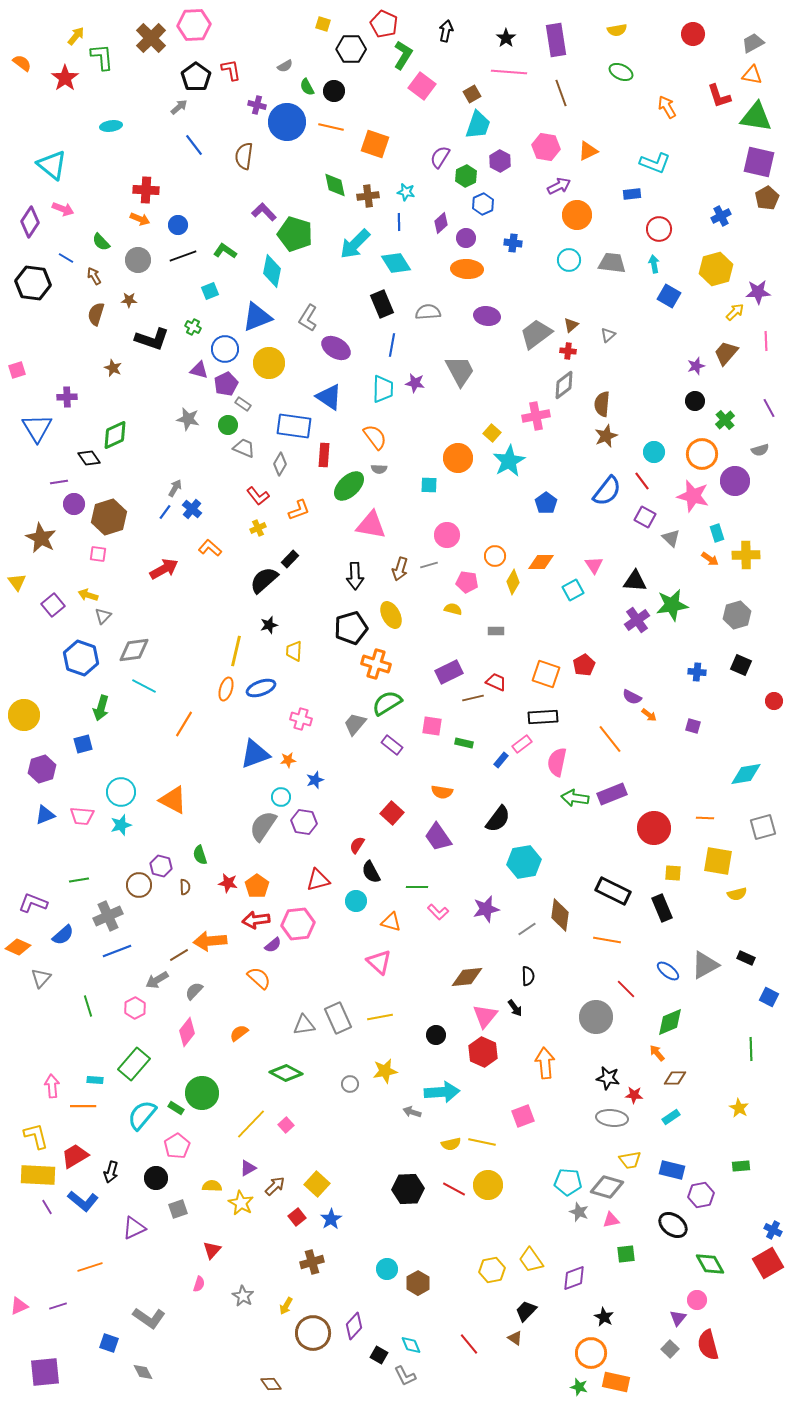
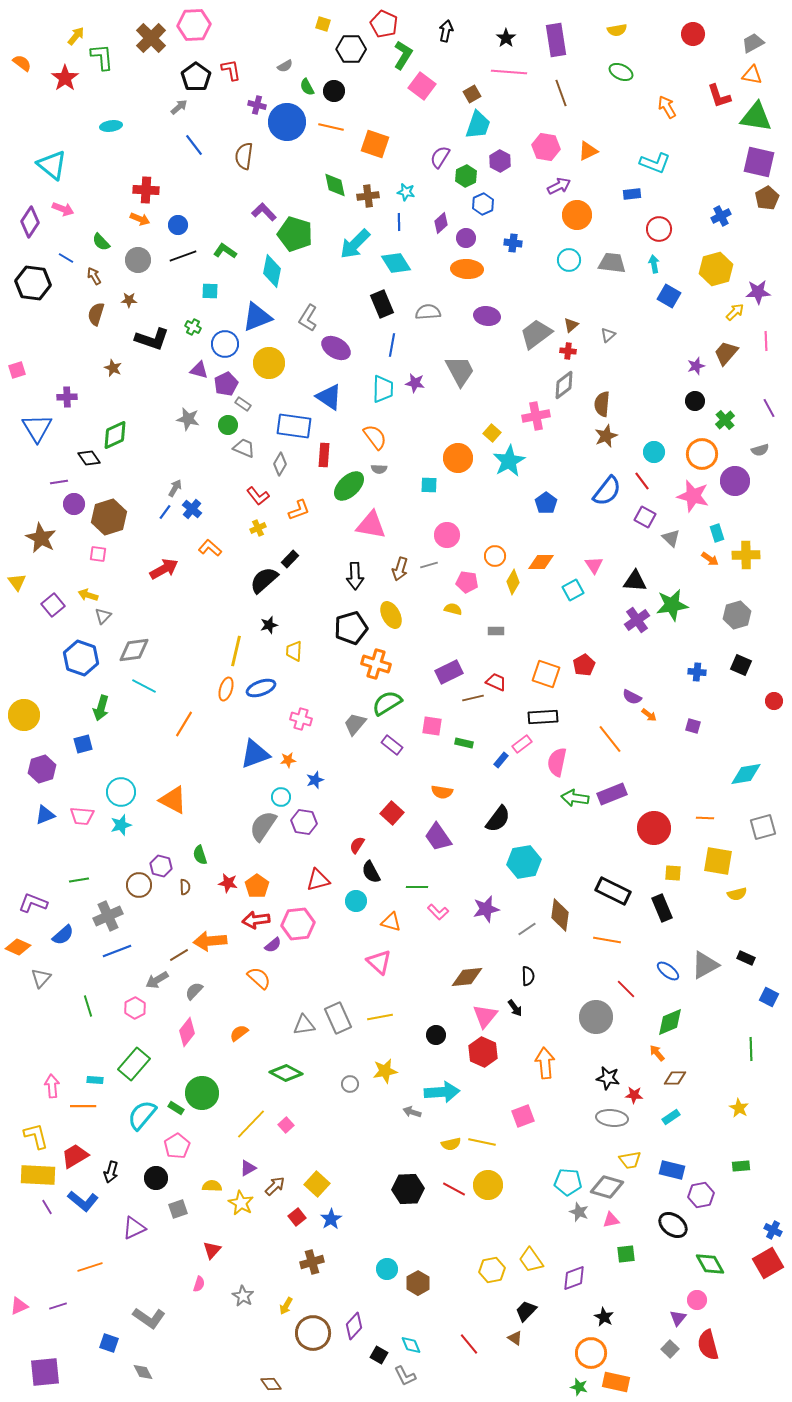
cyan square at (210, 291): rotated 24 degrees clockwise
blue circle at (225, 349): moved 5 px up
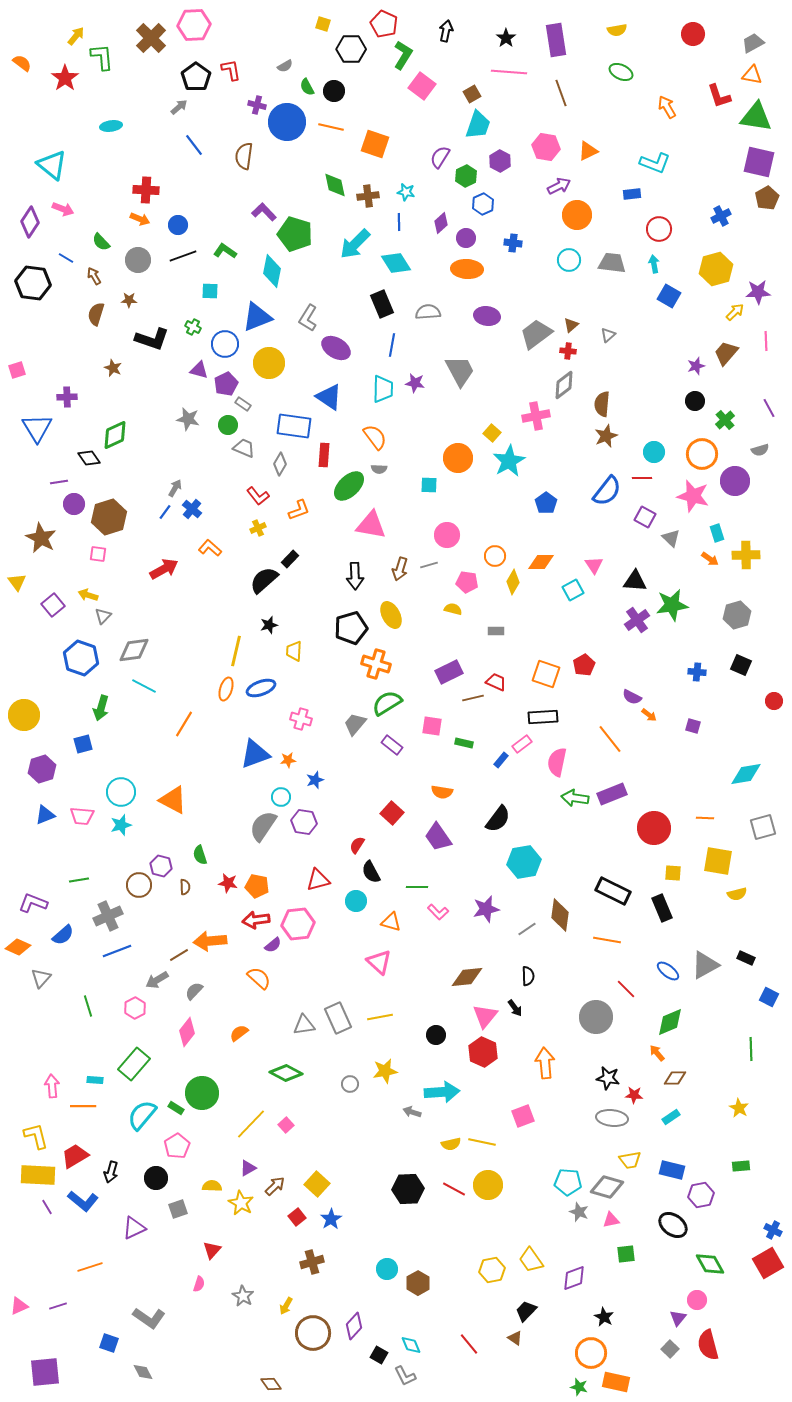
red line at (642, 481): moved 3 px up; rotated 54 degrees counterclockwise
orange pentagon at (257, 886): rotated 25 degrees counterclockwise
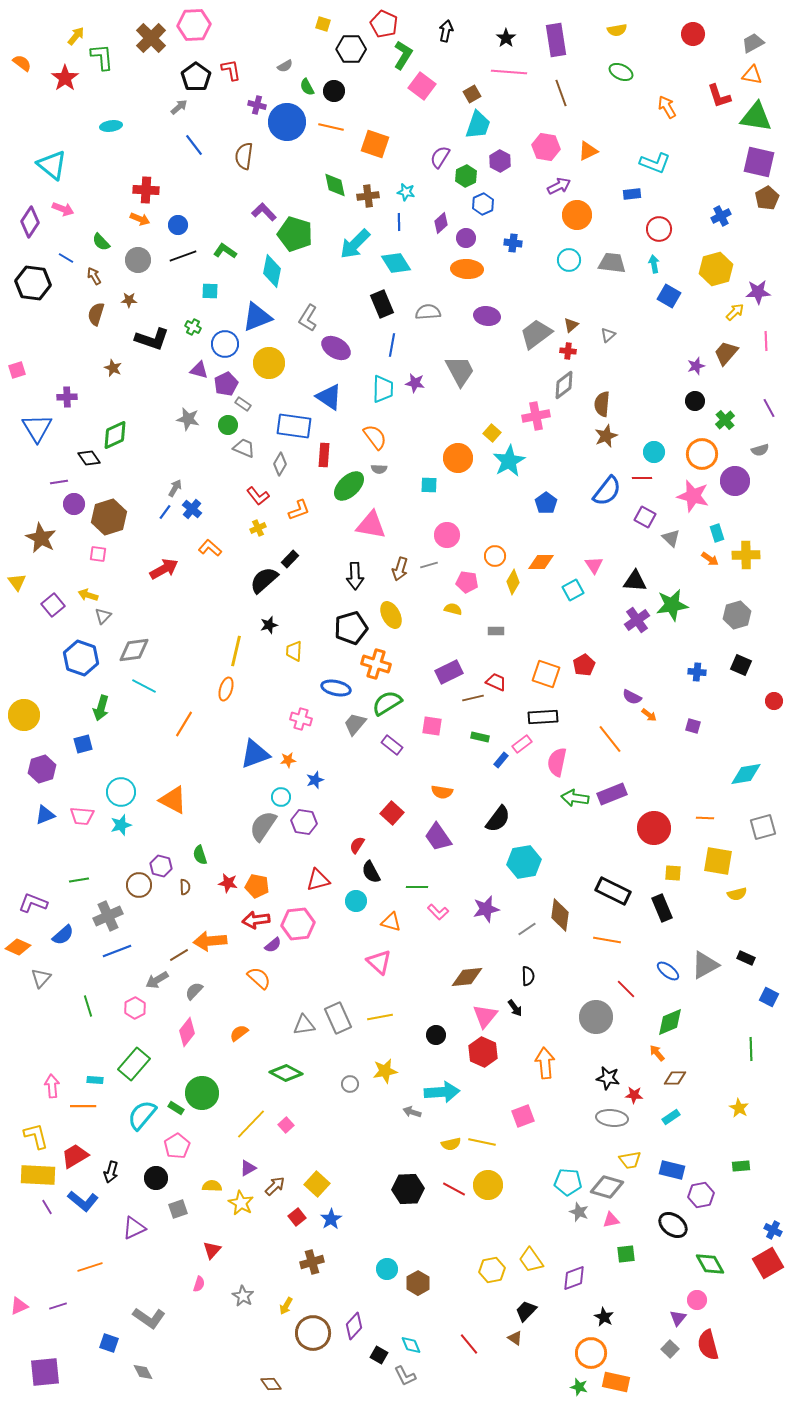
blue ellipse at (261, 688): moved 75 px right; rotated 32 degrees clockwise
green rectangle at (464, 743): moved 16 px right, 6 px up
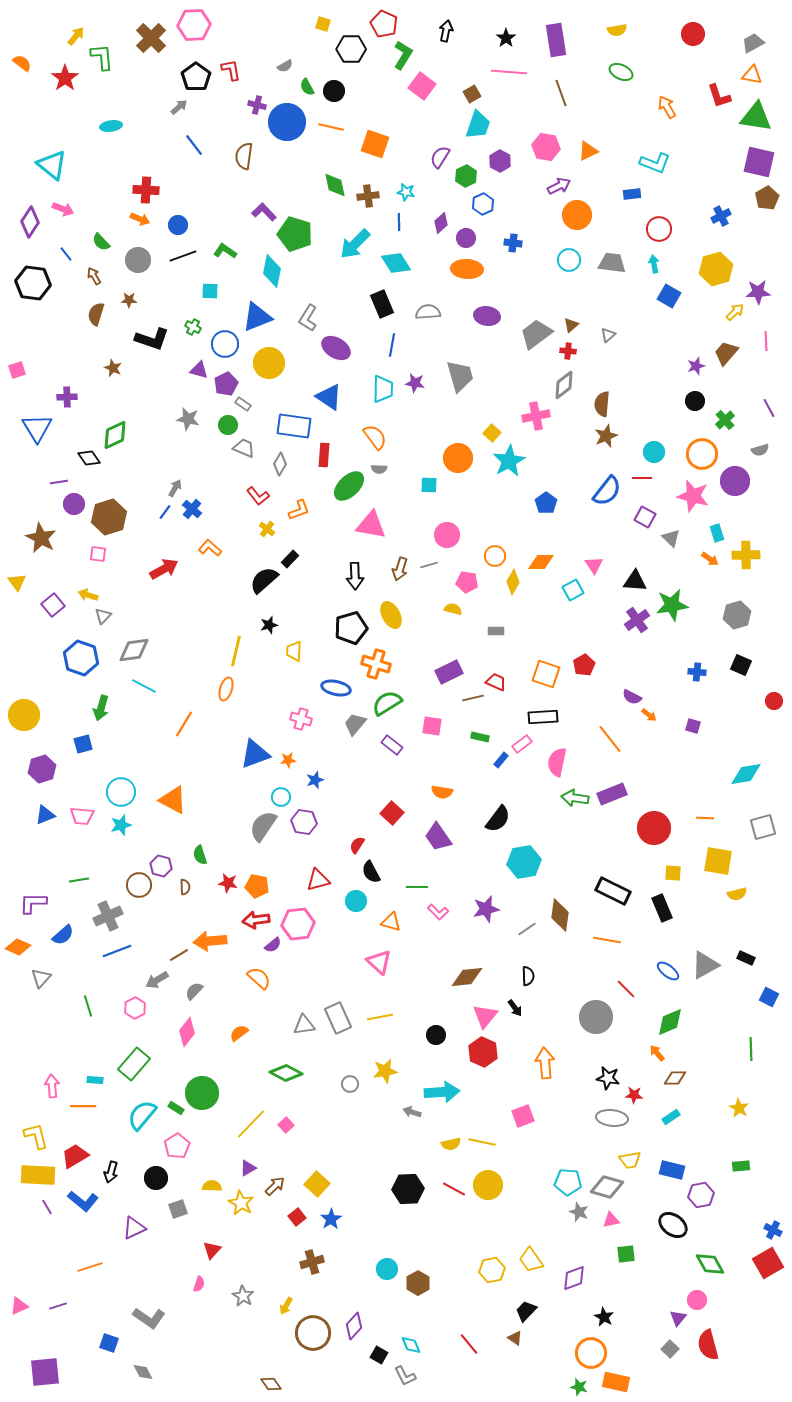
blue line at (66, 258): moved 4 px up; rotated 21 degrees clockwise
gray trapezoid at (460, 371): moved 5 px down; rotated 12 degrees clockwise
yellow cross at (258, 528): moved 9 px right, 1 px down; rotated 28 degrees counterclockwise
purple L-shape at (33, 903): rotated 20 degrees counterclockwise
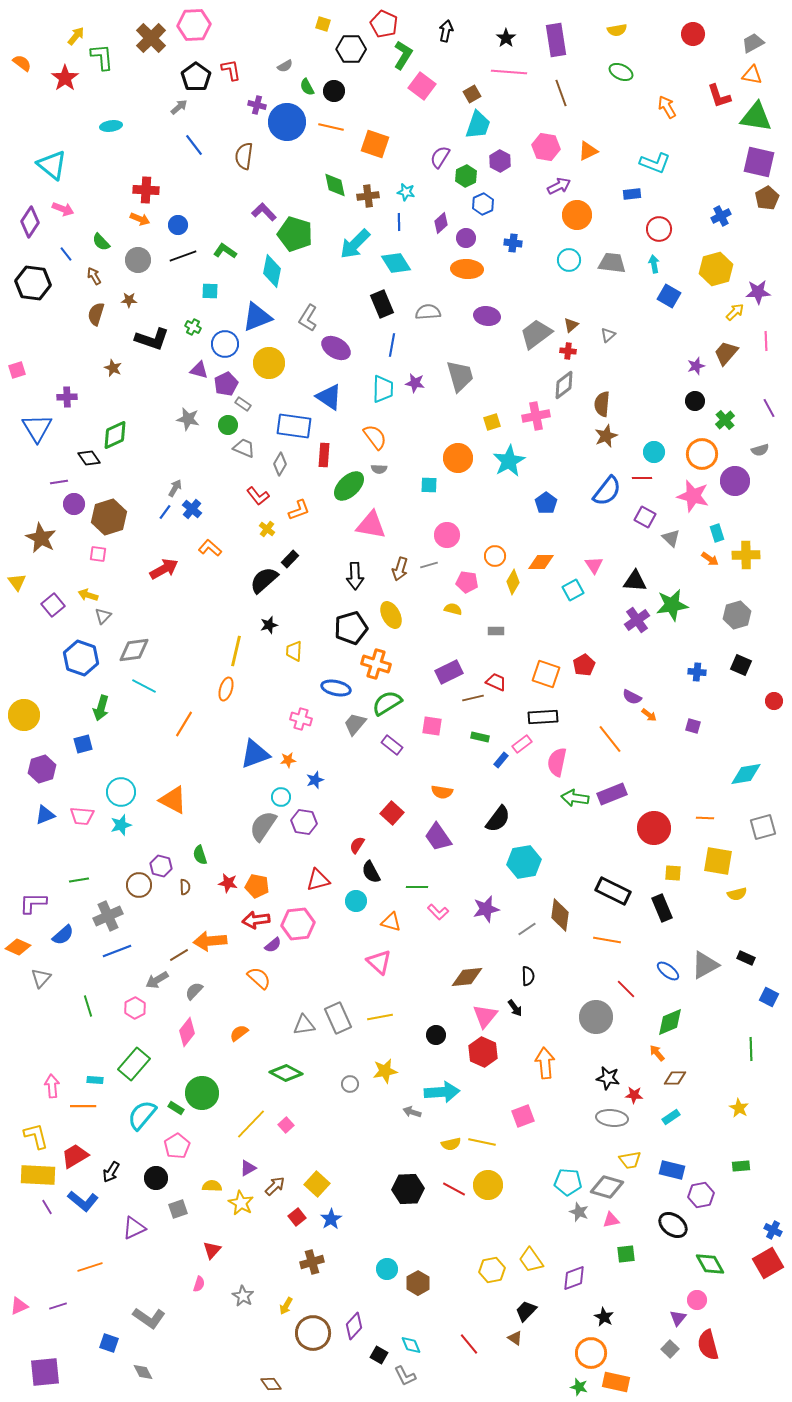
yellow square at (492, 433): moved 11 px up; rotated 30 degrees clockwise
black arrow at (111, 1172): rotated 15 degrees clockwise
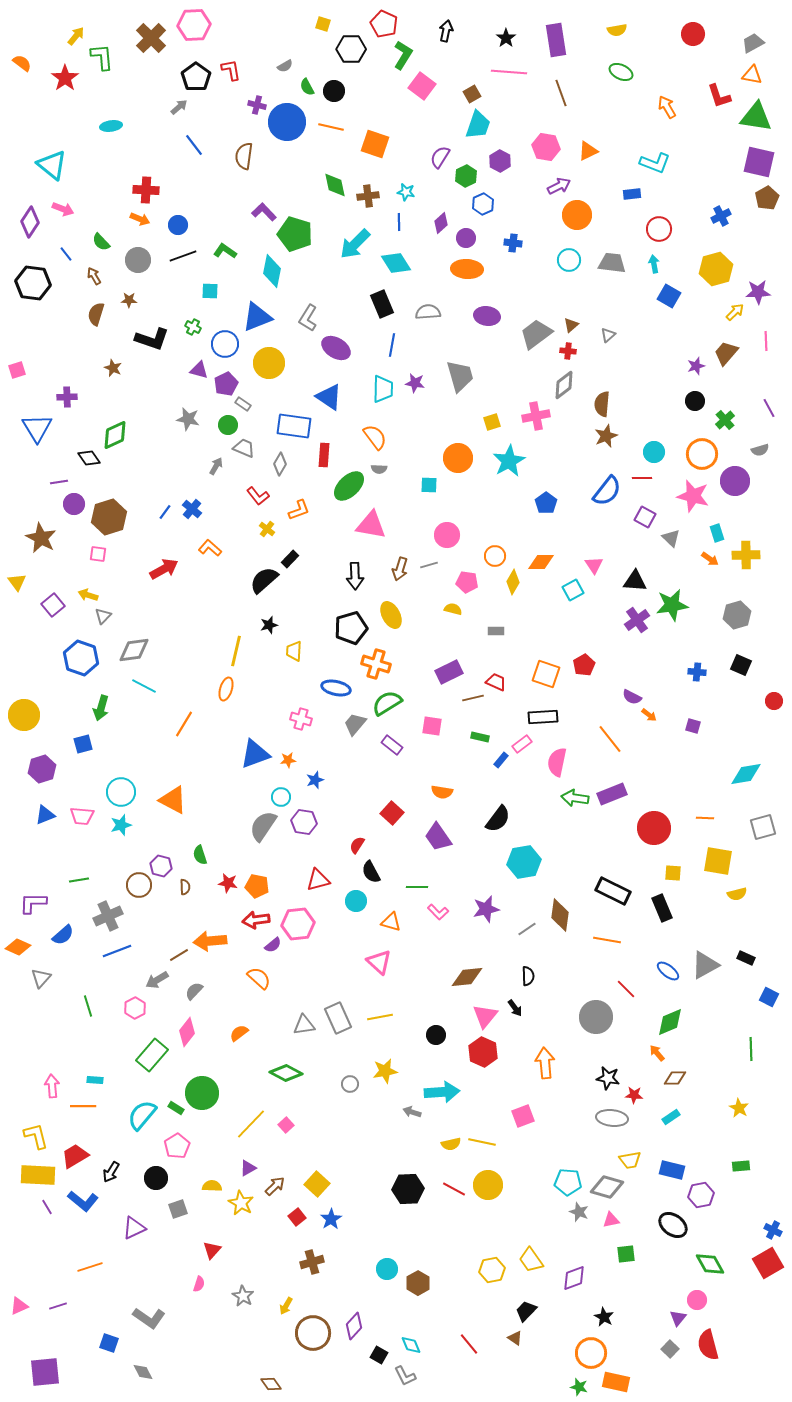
gray arrow at (175, 488): moved 41 px right, 22 px up
green rectangle at (134, 1064): moved 18 px right, 9 px up
